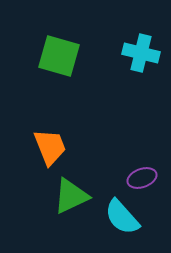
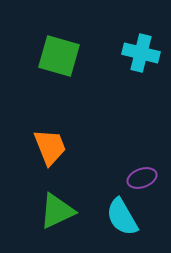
green triangle: moved 14 px left, 15 px down
cyan semicircle: rotated 12 degrees clockwise
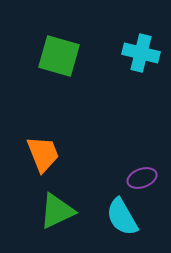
orange trapezoid: moved 7 px left, 7 px down
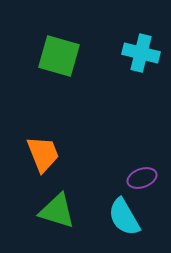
green triangle: rotated 42 degrees clockwise
cyan semicircle: moved 2 px right
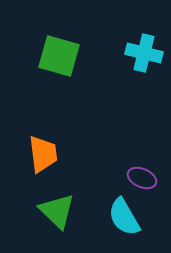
cyan cross: moved 3 px right
orange trapezoid: rotated 15 degrees clockwise
purple ellipse: rotated 44 degrees clockwise
green triangle: rotated 27 degrees clockwise
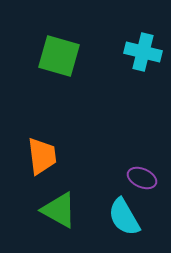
cyan cross: moved 1 px left, 1 px up
orange trapezoid: moved 1 px left, 2 px down
green triangle: moved 2 px right, 1 px up; rotated 15 degrees counterclockwise
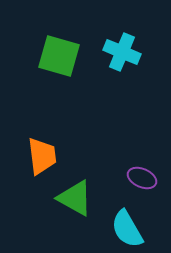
cyan cross: moved 21 px left; rotated 9 degrees clockwise
green triangle: moved 16 px right, 12 px up
cyan semicircle: moved 3 px right, 12 px down
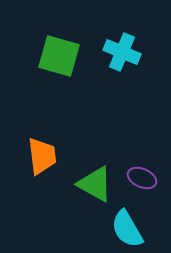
green triangle: moved 20 px right, 14 px up
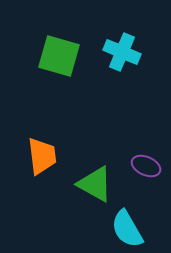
purple ellipse: moved 4 px right, 12 px up
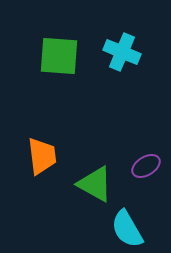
green square: rotated 12 degrees counterclockwise
purple ellipse: rotated 56 degrees counterclockwise
